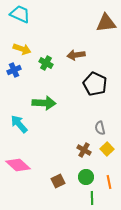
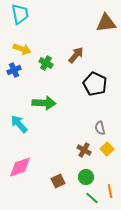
cyan trapezoid: rotated 55 degrees clockwise
brown arrow: rotated 138 degrees clockwise
pink diamond: moved 2 px right, 2 px down; rotated 60 degrees counterclockwise
orange line: moved 1 px right, 9 px down
green line: rotated 48 degrees counterclockwise
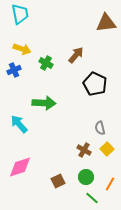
orange line: moved 7 px up; rotated 40 degrees clockwise
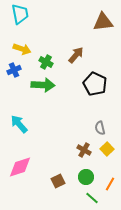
brown triangle: moved 3 px left, 1 px up
green cross: moved 1 px up
green arrow: moved 1 px left, 18 px up
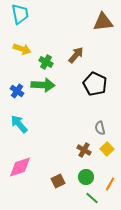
blue cross: moved 3 px right, 21 px down; rotated 32 degrees counterclockwise
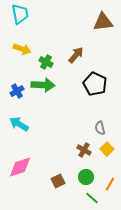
blue cross: rotated 24 degrees clockwise
cyan arrow: rotated 18 degrees counterclockwise
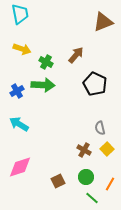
brown triangle: rotated 15 degrees counterclockwise
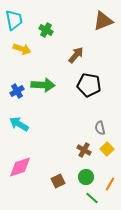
cyan trapezoid: moved 6 px left, 6 px down
brown triangle: moved 1 px up
green cross: moved 32 px up
black pentagon: moved 6 px left, 1 px down; rotated 15 degrees counterclockwise
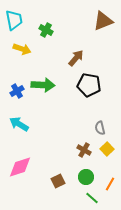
brown arrow: moved 3 px down
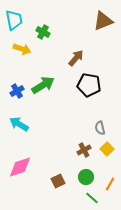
green cross: moved 3 px left, 2 px down
green arrow: rotated 35 degrees counterclockwise
brown cross: rotated 32 degrees clockwise
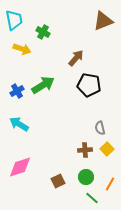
brown cross: moved 1 px right; rotated 24 degrees clockwise
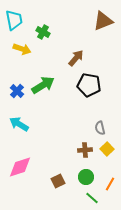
blue cross: rotated 16 degrees counterclockwise
